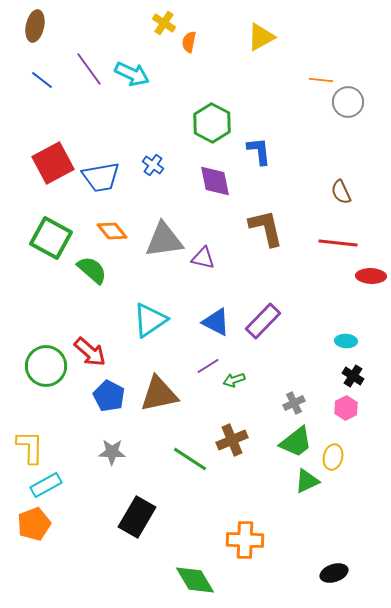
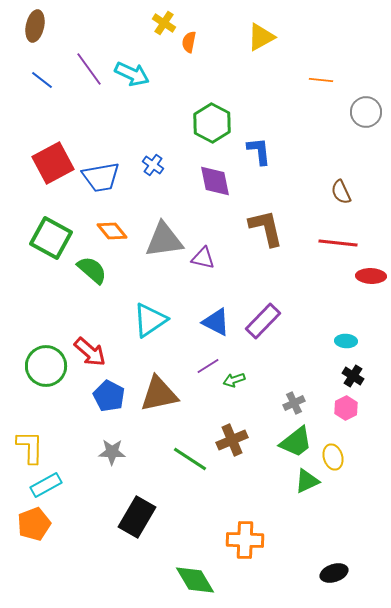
gray circle at (348, 102): moved 18 px right, 10 px down
yellow ellipse at (333, 457): rotated 30 degrees counterclockwise
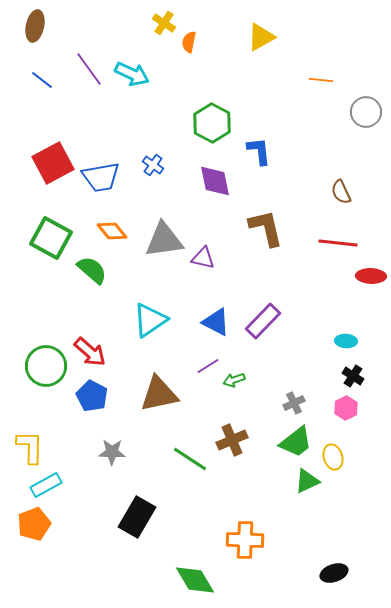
blue pentagon at (109, 396): moved 17 px left
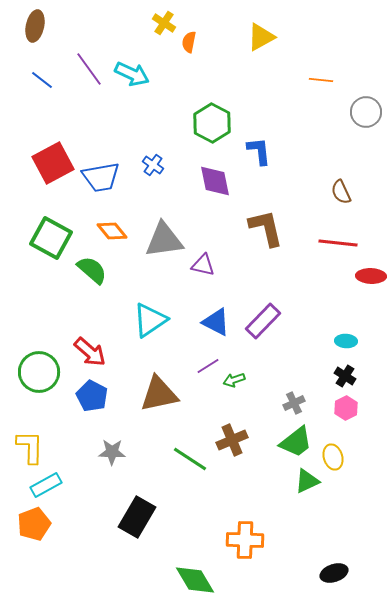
purple triangle at (203, 258): moved 7 px down
green circle at (46, 366): moved 7 px left, 6 px down
black cross at (353, 376): moved 8 px left
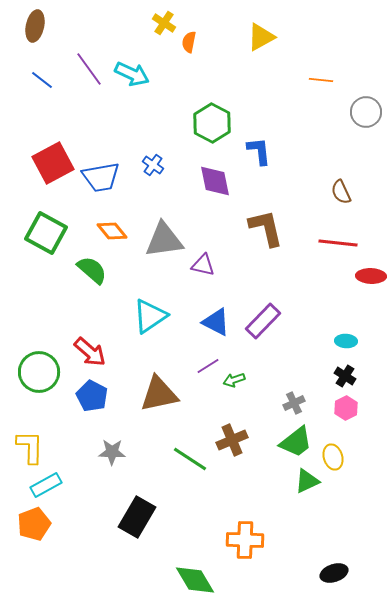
green square at (51, 238): moved 5 px left, 5 px up
cyan triangle at (150, 320): moved 4 px up
